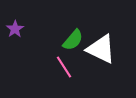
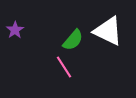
purple star: moved 1 px down
white triangle: moved 7 px right, 18 px up
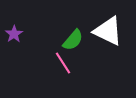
purple star: moved 1 px left, 4 px down
pink line: moved 1 px left, 4 px up
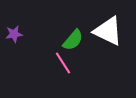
purple star: rotated 24 degrees clockwise
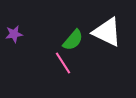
white triangle: moved 1 px left, 1 px down
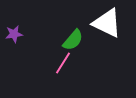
white triangle: moved 9 px up
pink line: rotated 65 degrees clockwise
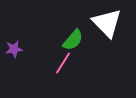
white triangle: rotated 20 degrees clockwise
purple star: moved 15 px down
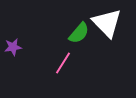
green semicircle: moved 6 px right, 7 px up
purple star: moved 1 px left, 2 px up
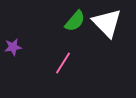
green semicircle: moved 4 px left, 12 px up
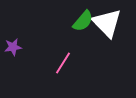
green semicircle: moved 8 px right
